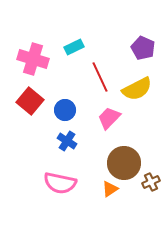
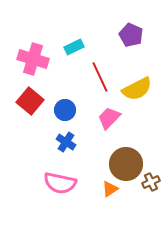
purple pentagon: moved 12 px left, 13 px up
blue cross: moved 1 px left, 1 px down
brown circle: moved 2 px right, 1 px down
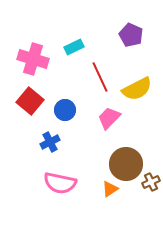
blue cross: moved 16 px left; rotated 30 degrees clockwise
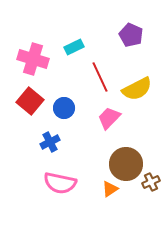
blue circle: moved 1 px left, 2 px up
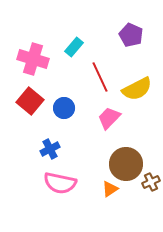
cyan rectangle: rotated 24 degrees counterclockwise
blue cross: moved 7 px down
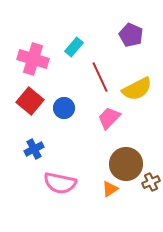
blue cross: moved 16 px left
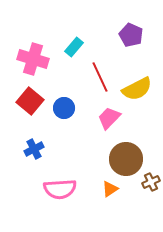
brown circle: moved 5 px up
pink semicircle: moved 6 px down; rotated 16 degrees counterclockwise
